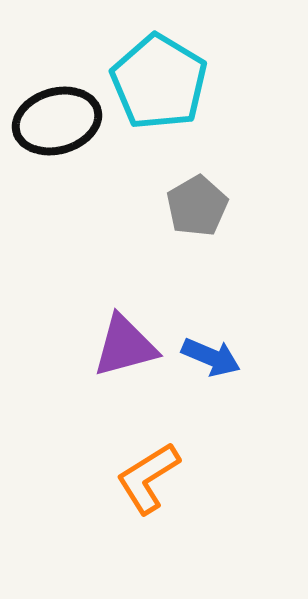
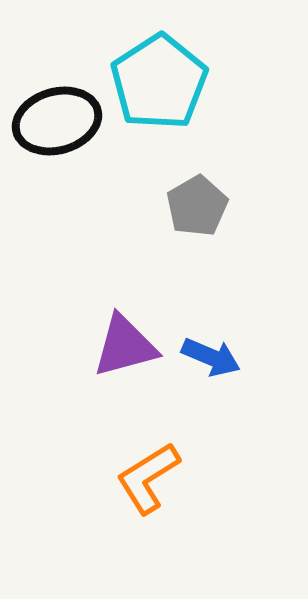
cyan pentagon: rotated 8 degrees clockwise
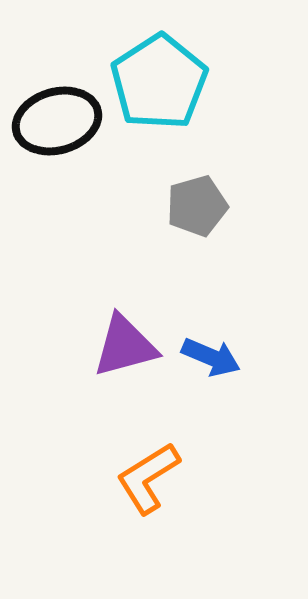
gray pentagon: rotated 14 degrees clockwise
